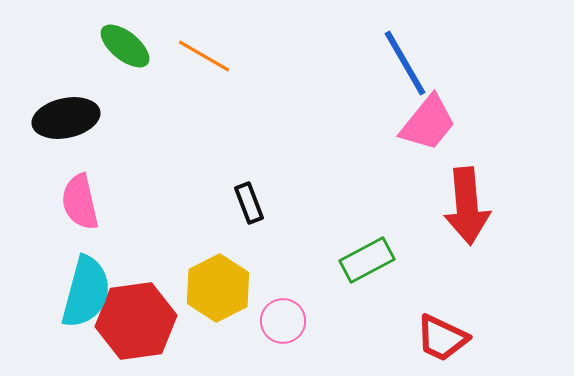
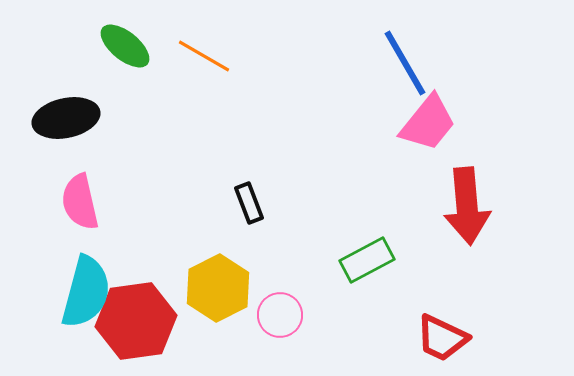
pink circle: moved 3 px left, 6 px up
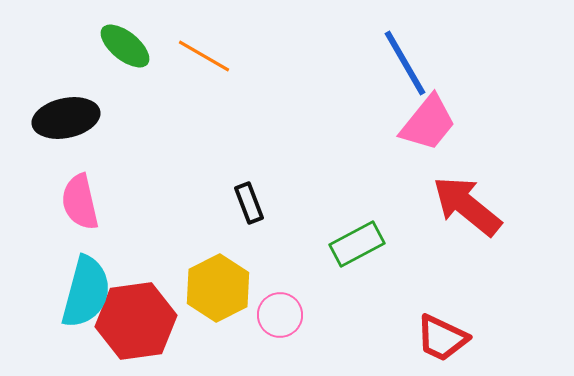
red arrow: rotated 134 degrees clockwise
green rectangle: moved 10 px left, 16 px up
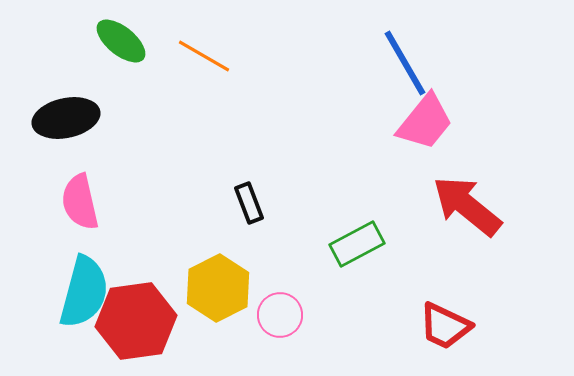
green ellipse: moved 4 px left, 5 px up
pink trapezoid: moved 3 px left, 1 px up
cyan semicircle: moved 2 px left
red trapezoid: moved 3 px right, 12 px up
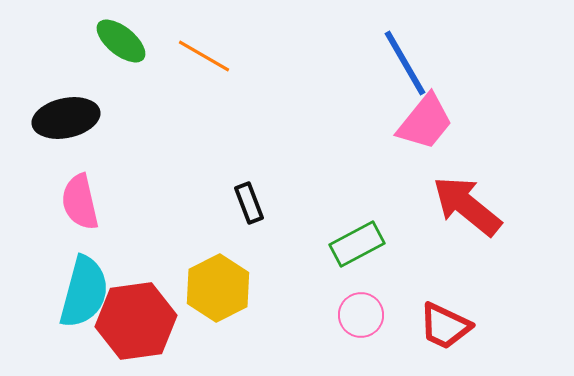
pink circle: moved 81 px right
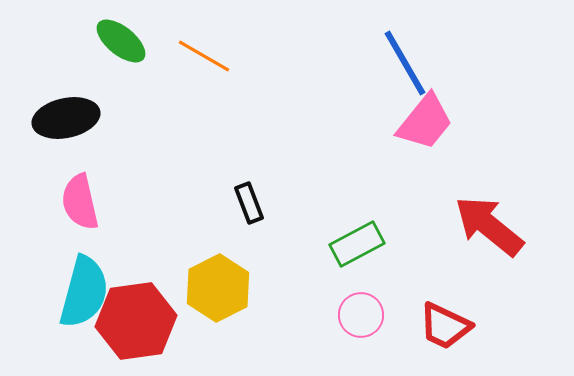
red arrow: moved 22 px right, 20 px down
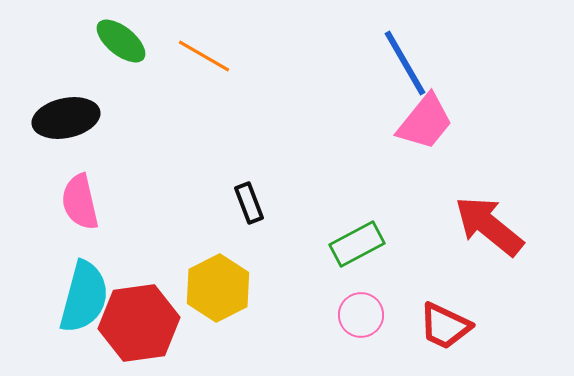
cyan semicircle: moved 5 px down
red hexagon: moved 3 px right, 2 px down
